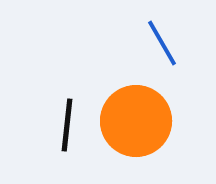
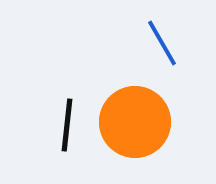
orange circle: moved 1 px left, 1 px down
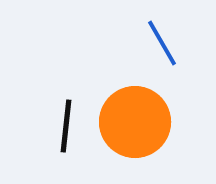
black line: moved 1 px left, 1 px down
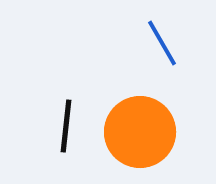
orange circle: moved 5 px right, 10 px down
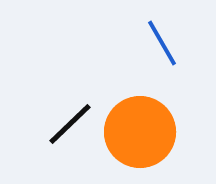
black line: moved 4 px right, 2 px up; rotated 40 degrees clockwise
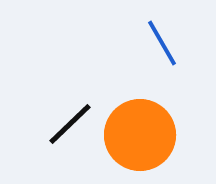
orange circle: moved 3 px down
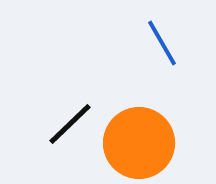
orange circle: moved 1 px left, 8 px down
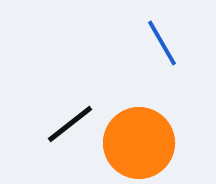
black line: rotated 6 degrees clockwise
